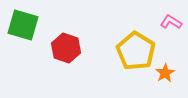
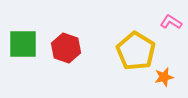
green square: moved 19 px down; rotated 16 degrees counterclockwise
orange star: moved 1 px left, 4 px down; rotated 18 degrees clockwise
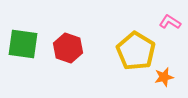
pink L-shape: moved 1 px left
green square: rotated 8 degrees clockwise
red hexagon: moved 2 px right
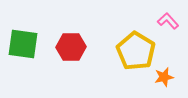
pink L-shape: moved 2 px left, 1 px up; rotated 15 degrees clockwise
red hexagon: moved 3 px right, 1 px up; rotated 20 degrees counterclockwise
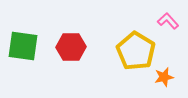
green square: moved 2 px down
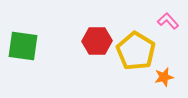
red hexagon: moved 26 px right, 6 px up
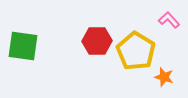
pink L-shape: moved 1 px right, 1 px up
orange star: rotated 30 degrees clockwise
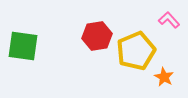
red hexagon: moved 5 px up; rotated 8 degrees counterclockwise
yellow pentagon: rotated 18 degrees clockwise
orange star: rotated 12 degrees clockwise
